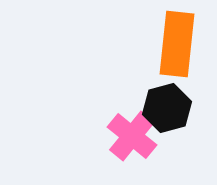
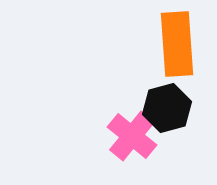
orange rectangle: rotated 10 degrees counterclockwise
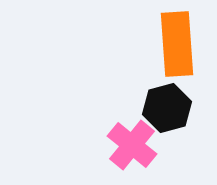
pink cross: moved 9 px down
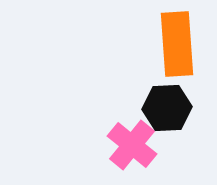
black hexagon: rotated 12 degrees clockwise
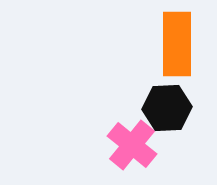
orange rectangle: rotated 4 degrees clockwise
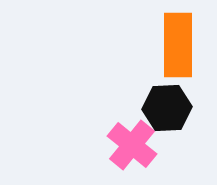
orange rectangle: moved 1 px right, 1 px down
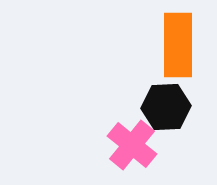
black hexagon: moved 1 px left, 1 px up
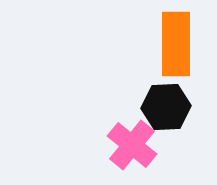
orange rectangle: moved 2 px left, 1 px up
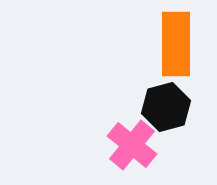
black hexagon: rotated 12 degrees counterclockwise
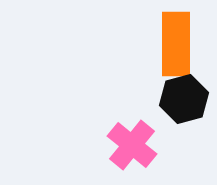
black hexagon: moved 18 px right, 8 px up
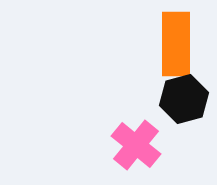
pink cross: moved 4 px right
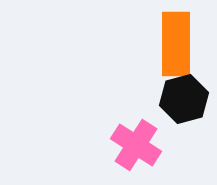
pink cross: rotated 6 degrees counterclockwise
